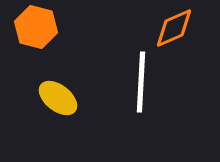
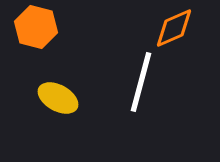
white line: rotated 12 degrees clockwise
yellow ellipse: rotated 9 degrees counterclockwise
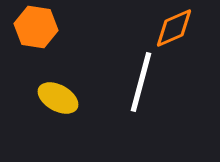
orange hexagon: rotated 6 degrees counterclockwise
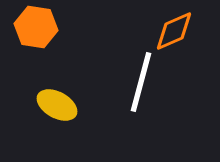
orange diamond: moved 3 px down
yellow ellipse: moved 1 px left, 7 px down
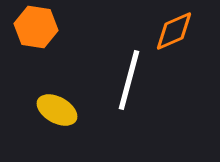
white line: moved 12 px left, 2 px up
yellow ellipse: moved 5 px down
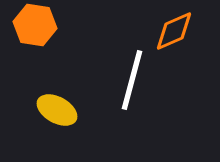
orange hexagon: moved 1 px left, 2 px up
white line: moved 3 px right
